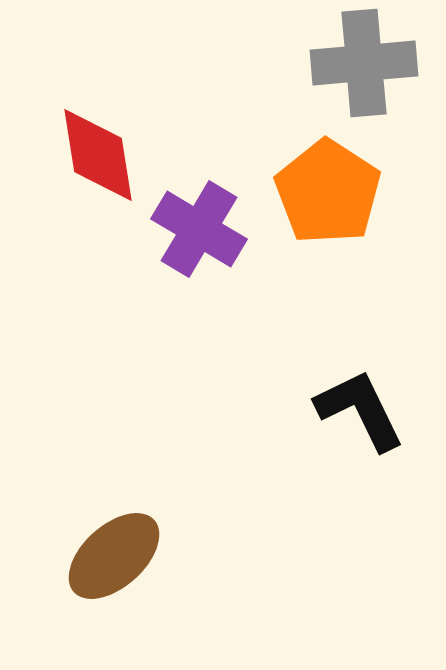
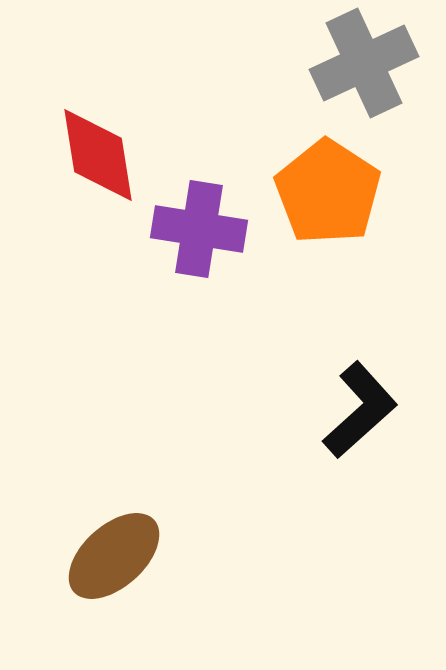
gray cross: rotated 20 degrees counterclockwise
purple cross: rotated 22 degrees counterclockwise
black L-shape: rotated 74 degrees clockwise
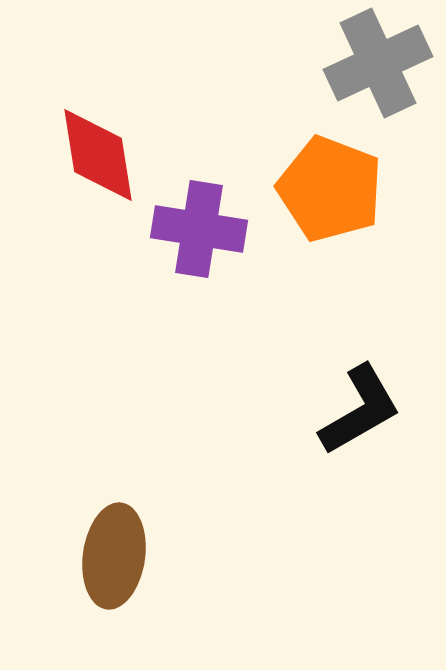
gray cross: moved 14 px right
orange pentagon: moved 2 px right, 3 px up; rotated 12 degrees counterclockwise
black L-shape: rotated 12 degrees clockwise
brown ellipse: rotated 40 degrees counterclockwise
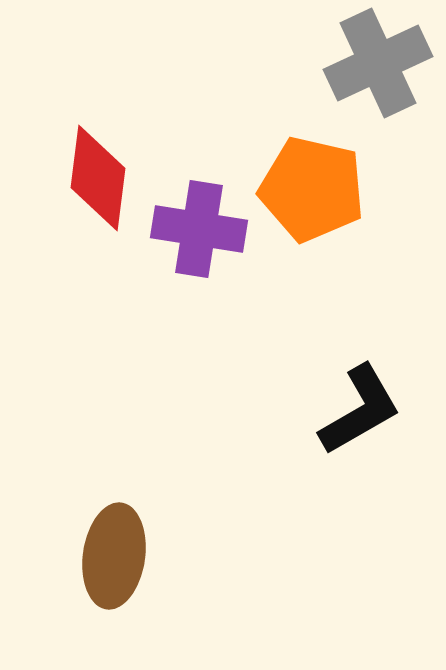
red diamond: moved 23 px down; rotated 16 degrees clockwise
orange pentagon: moved 18 px left; rotated 8 degrees counterclockwise
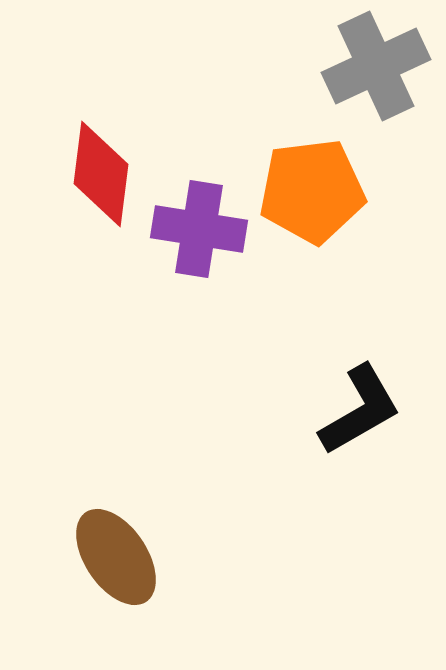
gray cross: moved 2 px left, 3 px down
red diamond: moved 3 px right, 4 px up
orange pentagon: moved 2 px down; rotated 20 degrees counterclockwise
brown ellipse: moved 2 px right, 1 px down; rotated 42 degrees counterclockwise
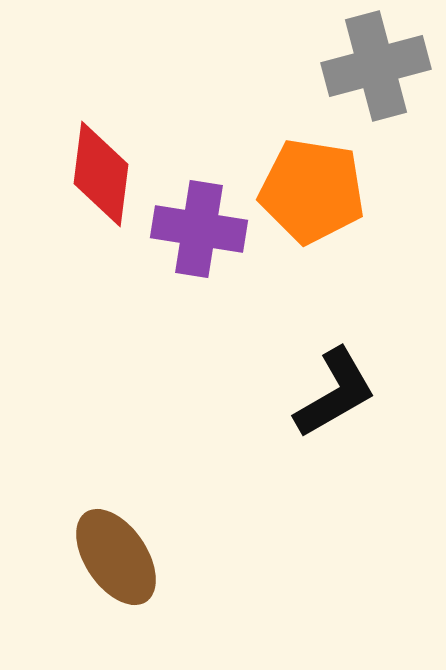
gray cross: rotated 10 degrees clockwise
orange pentagon: rotated 16 degrees clockwise
black L-shape: moved 25 px left, 17 px up
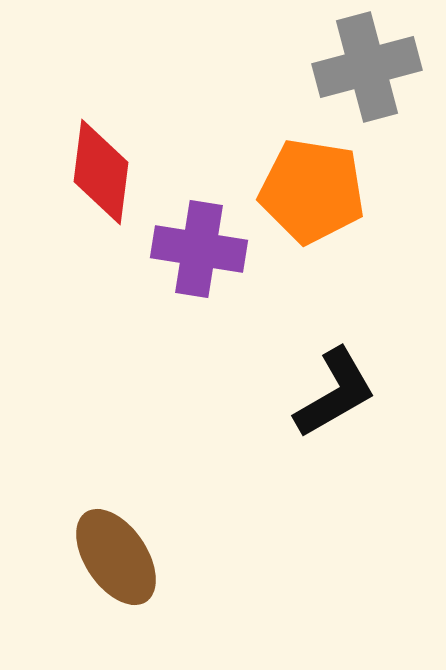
gray cross: moved 9 px left, 1 px down
red diamond: moved 2 px up
purple cross: moved 20 px down
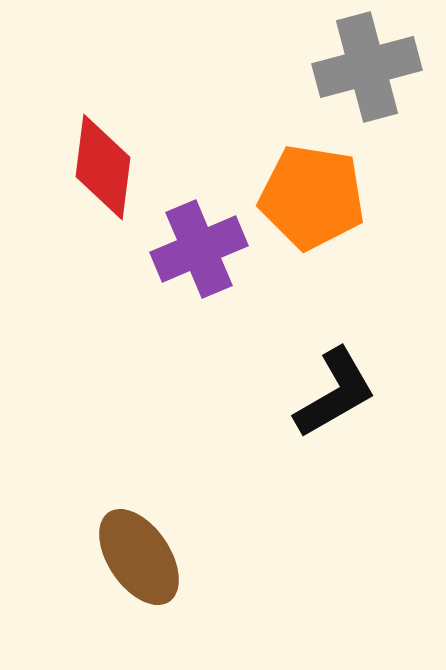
red diamond: moved 2 px right, 5 px up
orange pentagon: moved 6 px down
purple cross: rotated 32 degrees counterclockwise
brown ellipse: moved 23 px right
